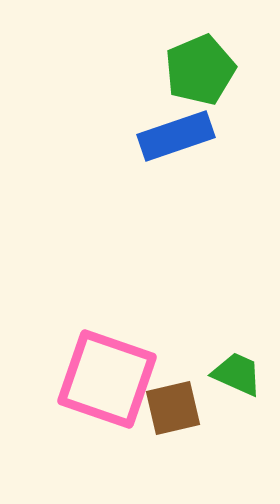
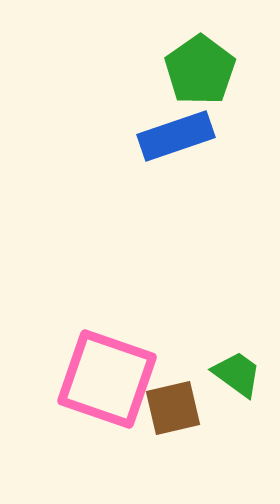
green pentagon: rotated 12 degrees counterclockwise
green trapezoid: rotated 12 degrees clockwise
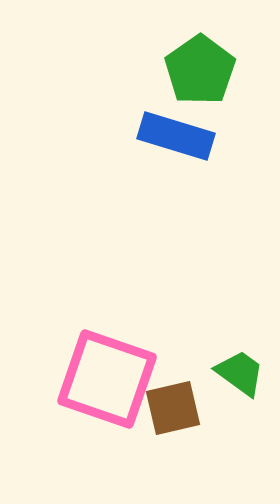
blue rectangle: rotated 36 degrees clockwise
green trapezoid: moved 3 px right, 1 px up
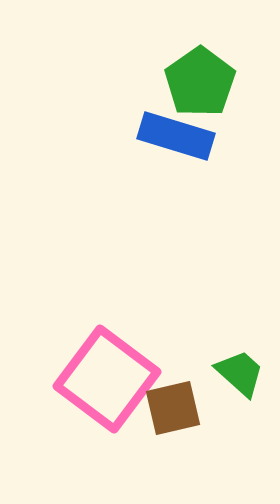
green pentagon: moved 12 px down
green trapezoid: rotated 6 degrees clockwise
pink square: rotated 18 degrees clockwise
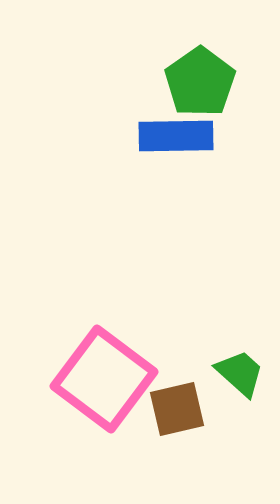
blue rectangle: rotated 18 degrees counterclockwise
pink square: moved 3 px left
brown square: moved 4 px right, 1 px down
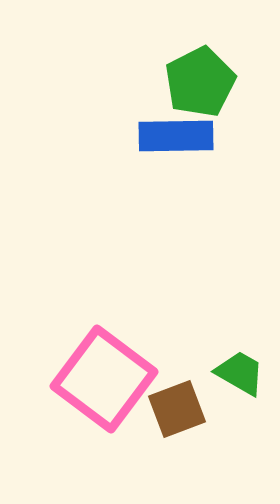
green pentagon: rotated 8 degrees clockwise
green trapezoid: rotated 12 degrees counterclockwise
brown square: rotated 8 degrees counterclockwise
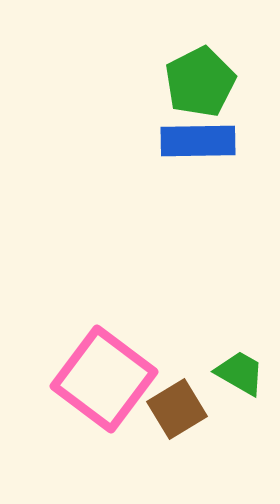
blue rectangle: moved 22 px right, 5 px down
brown square: rotated 10 degrees counterclockwise
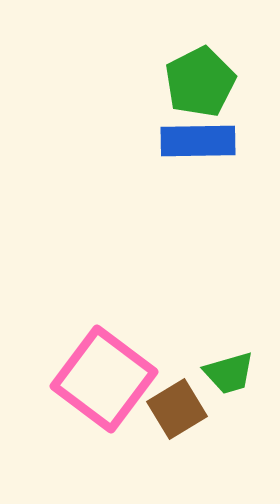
green trapezoid: moved 11 px left; rotated 134 degrees clockwise
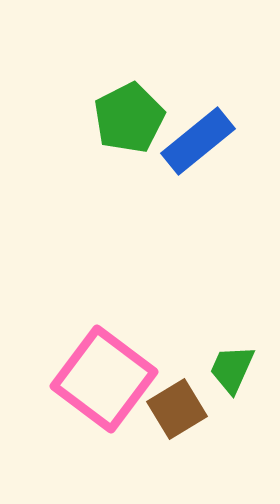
green pentagon: moved 71 px left, 36 px down
blue rectangle: rotated 38 degrees counterclockwise
green trapezoid: moved 3 px right, 4 px up; rotated 130 degrees clockwise
